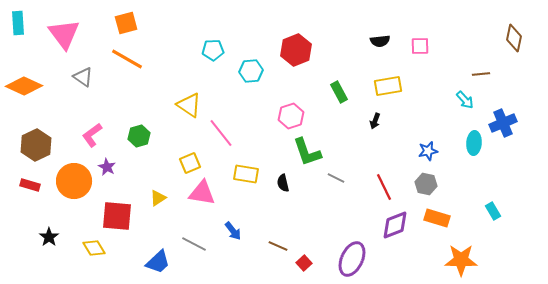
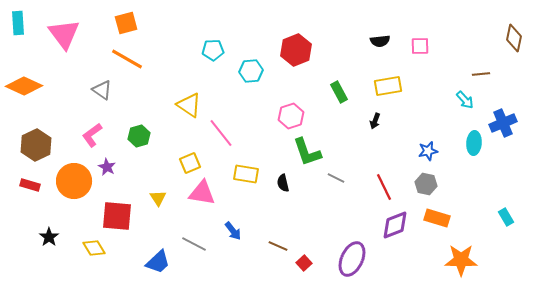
gray triangle at (83, 77): moved 19 px right, 13 px down
yellow triangle at (158, 198): rotated 30 degrees counterclockwise
cyan rectangle at (493, 211): moved 13 px right, 6 px down
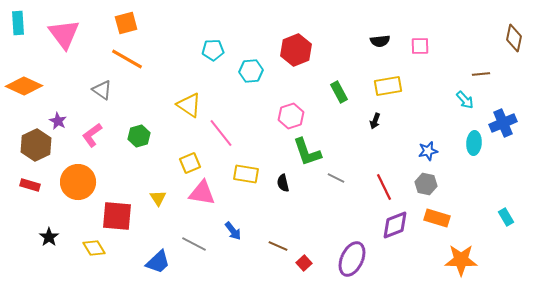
purple star at (107, 167): moved 49 px left, 46 px up
orange circle at (74, 181): moved 4 px right, 1 px down
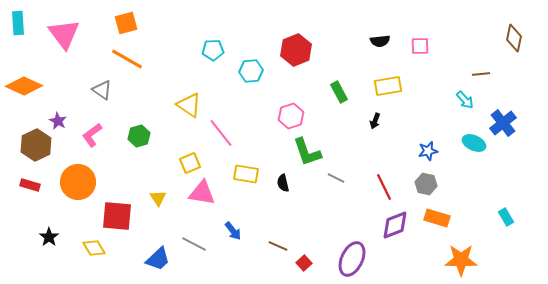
blue cross at (503, 123): rotated 16 degrees counterclockwise
cyan ellipse at (474, 143): rotated 70 degrees counterclockwise
blue trapezoid at (158, 262): moved 3 px up
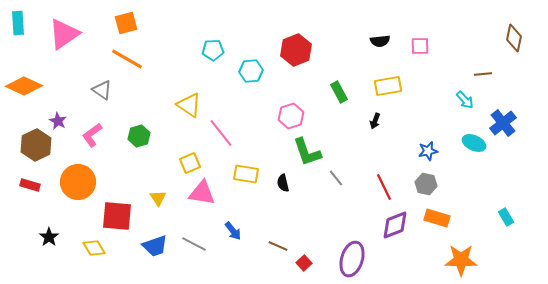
pink triangle at (64, 34): rotated 32 degrees clockwise
brown line at (481, 74): moved 2 px right
gray line at (336, 178): rotated 24 degrees clockwise
blue trapezoid at (158, 259): moved 3 px left, 13 px up; rotated 24 degrees clockwise
purple ellipse at (352, 259): rotated 8 degrees counterclockwise
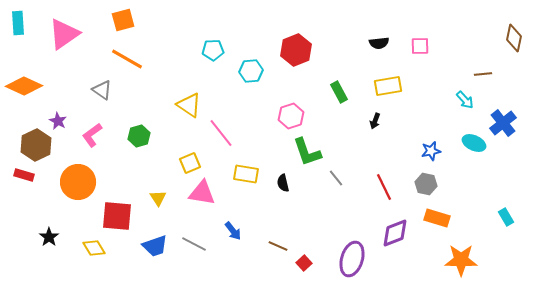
orange square at (126, 23): moved 3 px left, 3 px up
black semicircle at (380, 41): moved 1 px left, 2 px down
blue star at (428, 151): moved 3 px right
red rectangle at (30, 185): moved 6 px left, 10 px up
purple diamond at (395, 225): moved 8 px down
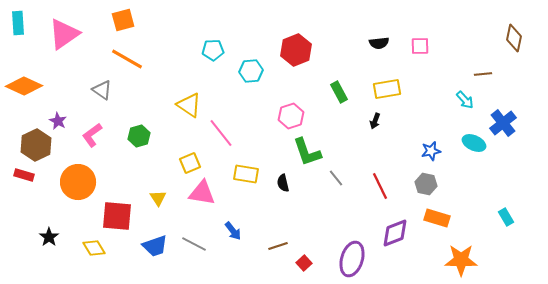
yellow rectangle at (388, 86): moved 1 px left, 3 px down
red line at (384, 187): moved 4 px left, 1 px up
brown line at (278, 246): rotated 42 degrees counterclockwise
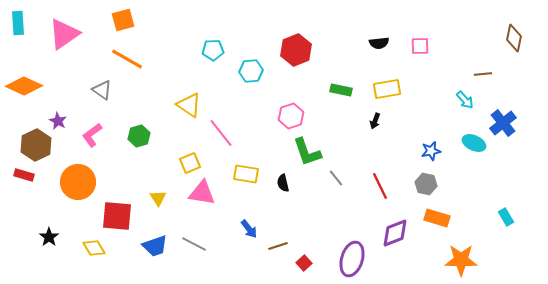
green rectangle at (339, 92): moved 2 px right, 2 px up; rotated 50 degrees counterclockwise
blue arrow at (233, 231): moved 16 px right, 2 px up
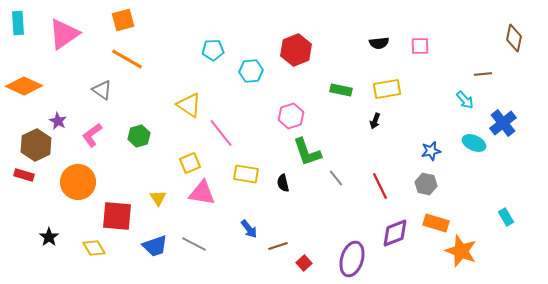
orange rectangle at (437, 218): moved 1 px left, 5 px down
orange star at (461, 260): moved 9 px up; rotated 20 degrees clockwise
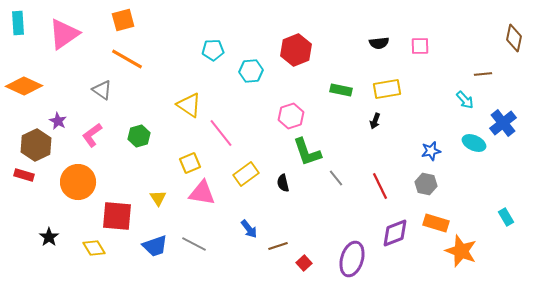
yellow rectangle at (246, 174): rotated 45 degrees counterclockwise
